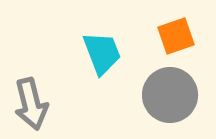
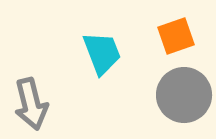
gray circle: moved 14 px right
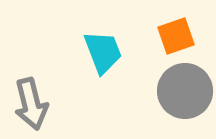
cyan trapezoid: moved 1 px right, 1 px up
gray circle: moved 1 px right, 4 px up
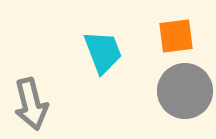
orange square: rotated 12 degrees clockwise
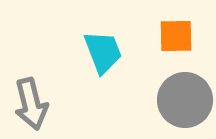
orange square: rotated 6 degrees clockwise
gray circle: moved 9 px down
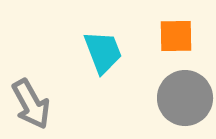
gray circle: moved 2 px up
gray arrow: rotated 15 degrees counterclockwise
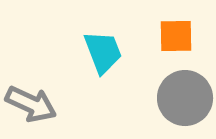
gray arrow: rotated 36 degrees counterclockwise
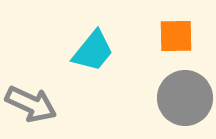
cyan trapezoid: moved 10 px left, 1 px up; rotated 60 degrees clockwise
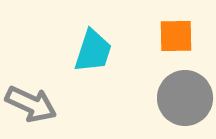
cyan trapezoid: rotated 21 degrees counterclockwise
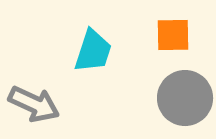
orange square: moved 3 px left, 1 px up
gray arrow: moved 3 px right
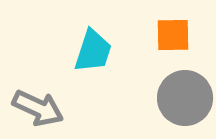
gray arrow: moved 4 px right, 4 px down
